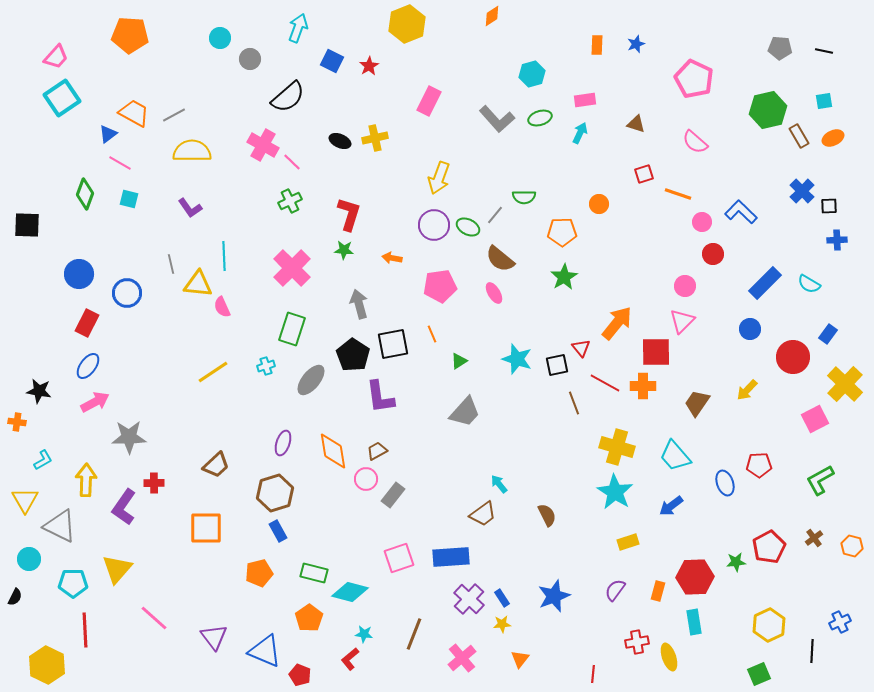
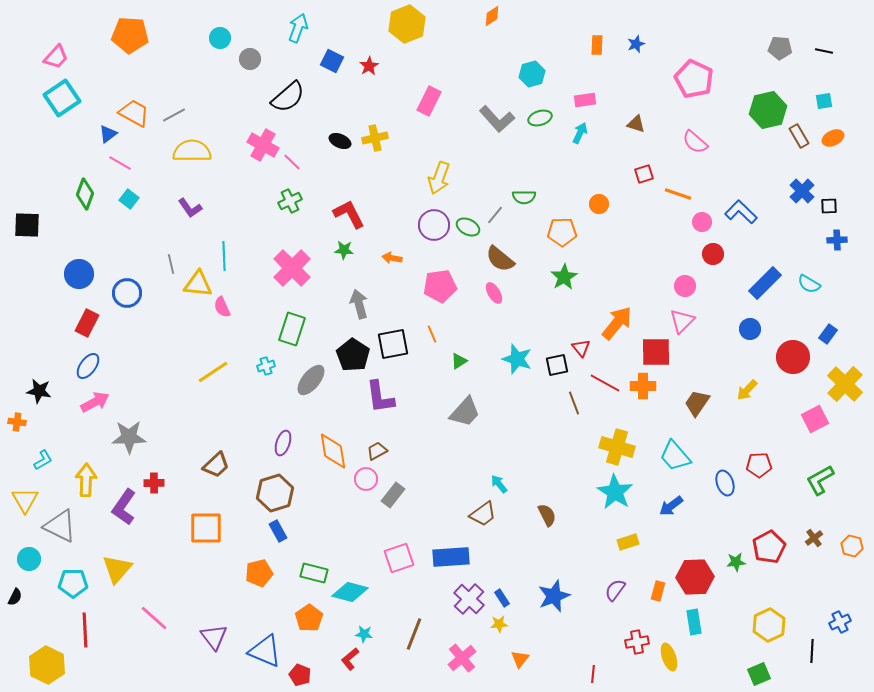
cyan square at (129, 199): rotated 24 degrees clockwise
red L-shape at (349, 214): rotated 44 degrees counterclockwise
yellow star at (502, 624): moved 3 px left
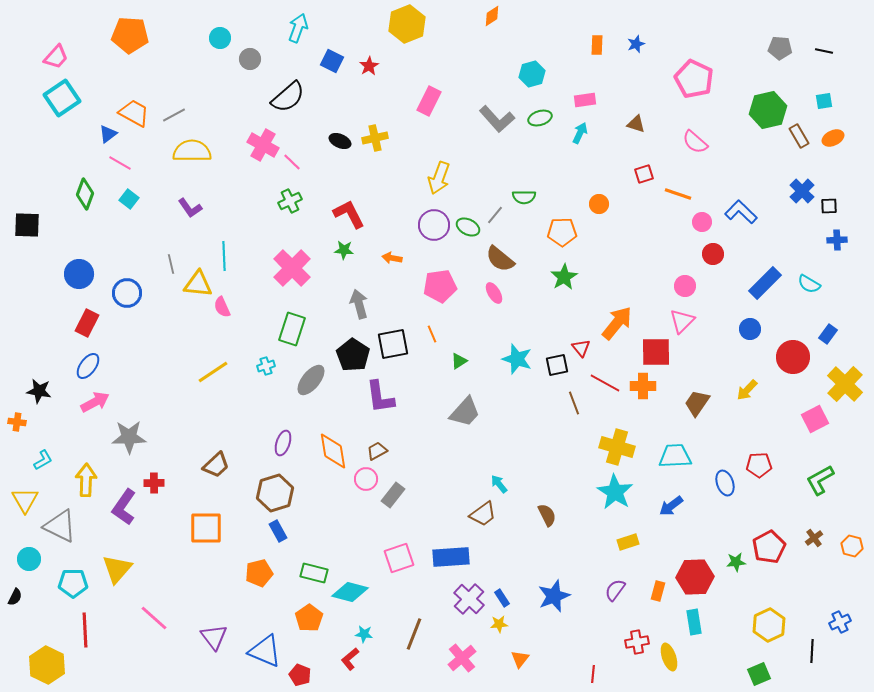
cyan trapezoid at (675, 456): rotated 128 degrees clockwise
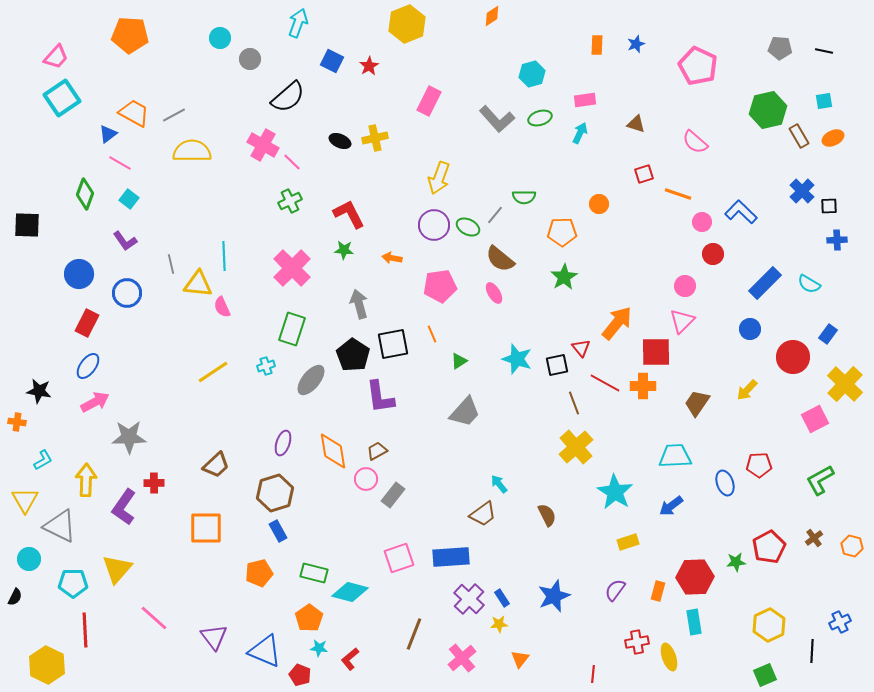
cyan arrow at (298, 28): moved 5 px up
pink pentagon at (694, 79): moved 4 px right, 13 px up
purple L-shape at (190, 208): moved 65 px left, 33 px down
yellow cross at (617, 447): moved 41 px left; rotated 32 degrees clockwise
cyan star at (364, 634): moved 45 px left, 14 px down
green square at (759, 674): moved 6 px right, 1 px down
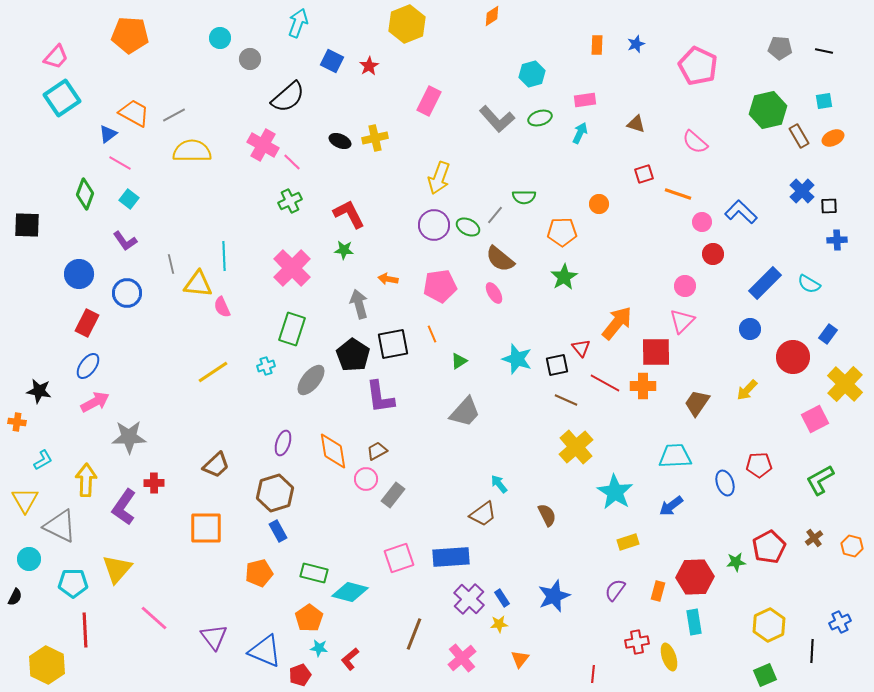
orange arrow at (392, 258): moved 4 px left, 21 px down
brown line at (574, 403): moved 8 px left, 3 px up; rotated 45 degrees counterclockwise
red pentagon at (300, 675): rotated 30 degrees clockwise
